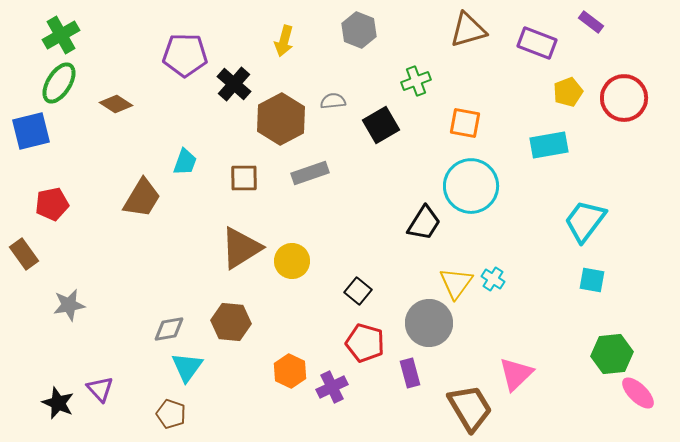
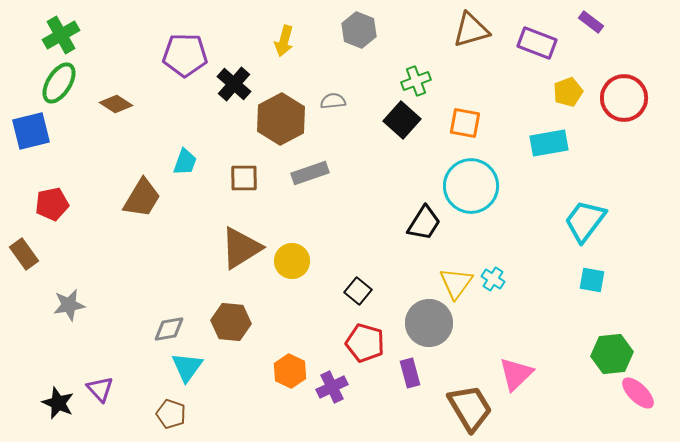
brown triangle at (468, 30): moved 3 px right
black square at (381, 125): moved 21 px right, 5 px up; rotated 18 degrees counterclockwise
cyan rectangle at (549, 145): moved 2 px up
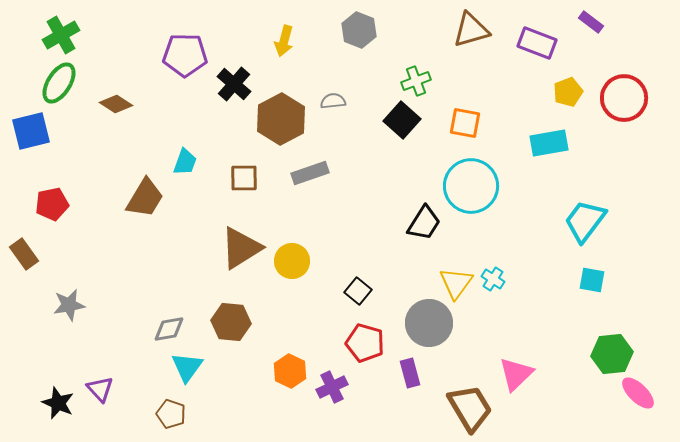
brown trapezoid at (142, 198): moved 3 px right
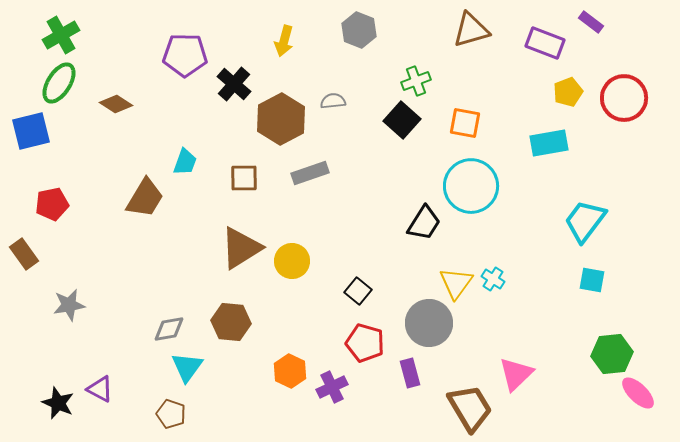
purple rectangle at (537, 43): moved 8 px right
purple triangle at (100, 389): rotated 20 degrees counterclockwise
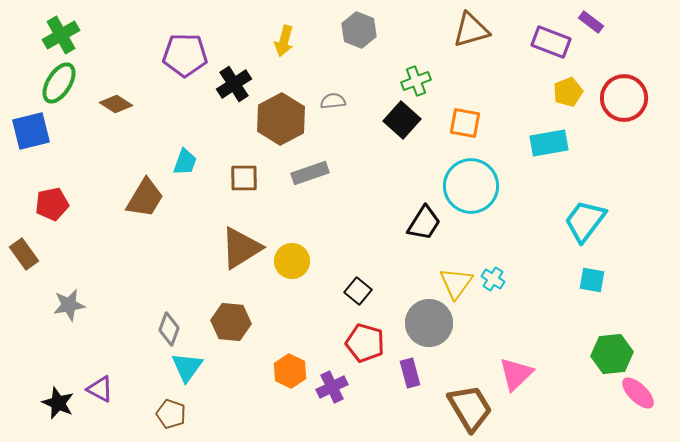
purple rectangle at (545, 43): moved 6 px right, 1 px up
black cross at (234, 84): rotated 16 degrees clockwise
gray diamond at (169, 329): rotated 60 degrees counterclockwise
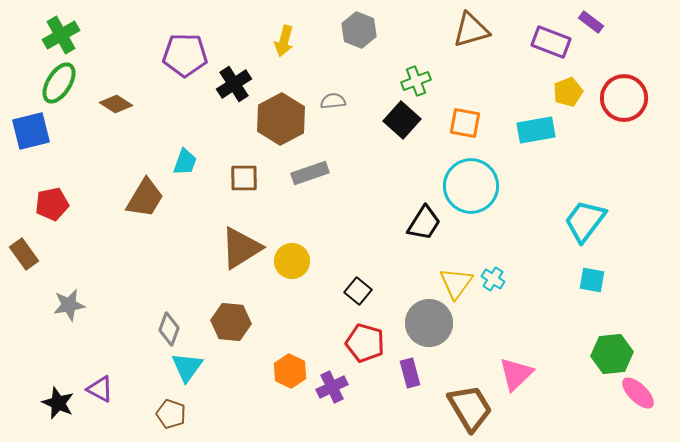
cyan rectangle at (549, 143): moved 13 px left, 13 px up
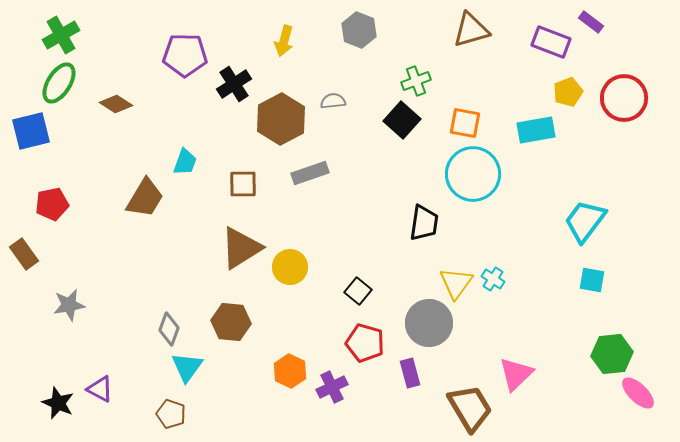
brown square at (244, 178): moved 1 px left, 6 px down
cyan circle at (471, 186): moved 2 px right, 12 px up
black trapezoid at (424, 223): rotated 24 degrees counterclockwise
yellow circle at (292, 261): moved 2 px left, 6 px down
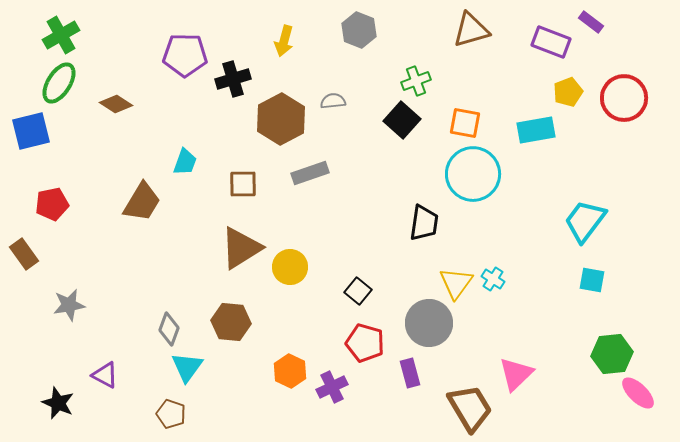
black cross at (234, 84): moved 1 px left, 5 px up; rotated 16 degrees clockwise
brown trapezoid at (145, 198): moved 3 px left, 4 px down
purple triangle at (100, 389): moved 5 px right, 14 px up
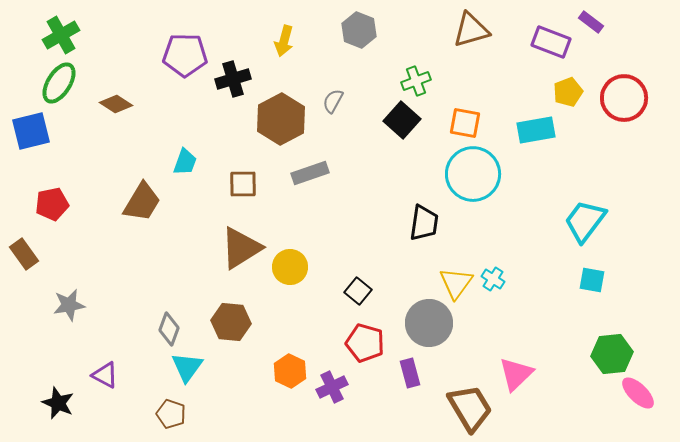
gray semicircle at (333, 101): rotated 55 degrees counterclockwise
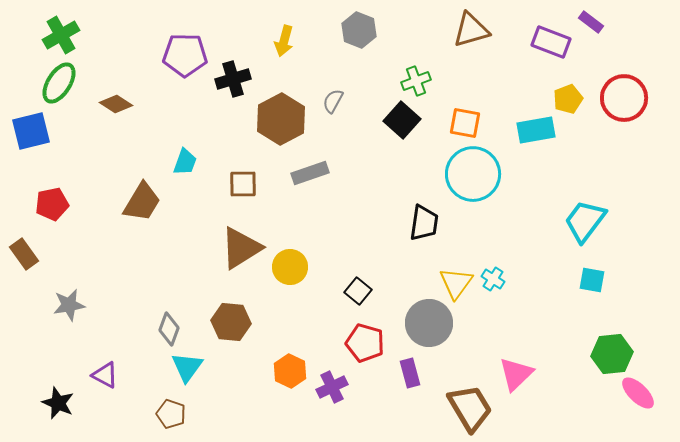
yellow pentagon at (568, 92): moved 7 px down
